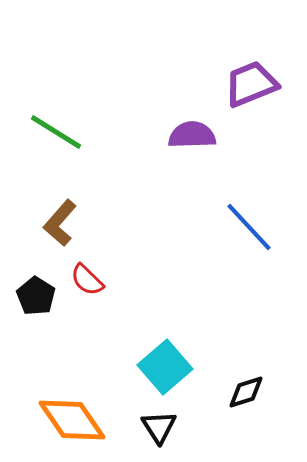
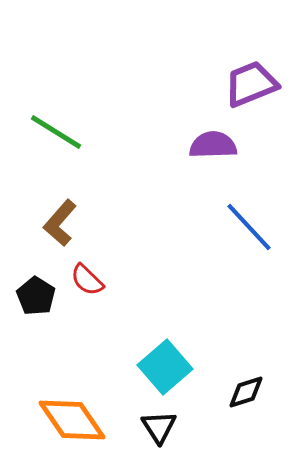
purple semicircle: moved 21 px right, 10 px down
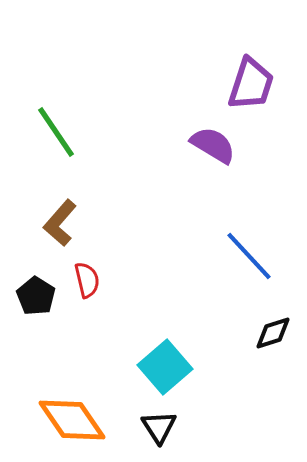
purple trapezoid: rotated 130 degrees clockwise
green line: rotated 24 degrees clockwise
purple semicircle: rotated 33 degrees clockwise
blue line: moved 29 px down
red semicircle: rotated 147 degrees counterclockwise
black diamond: moved 27 px right, 59 px up
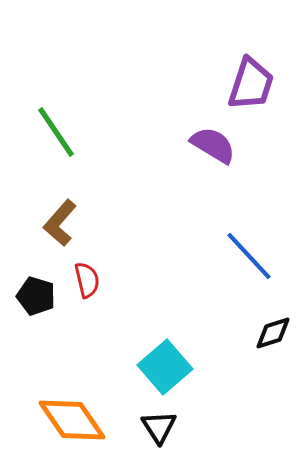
black pentagon: rotated 15 degrees counterclockwise
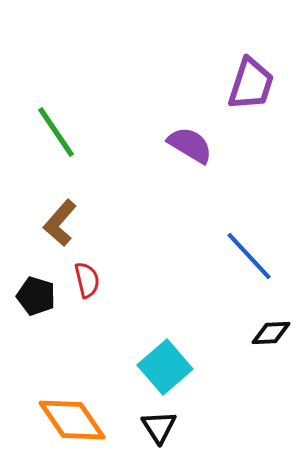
purple semicircle: moved 23 px left
black diamond: moved 2 px left; rotated 15 degrees clockwise
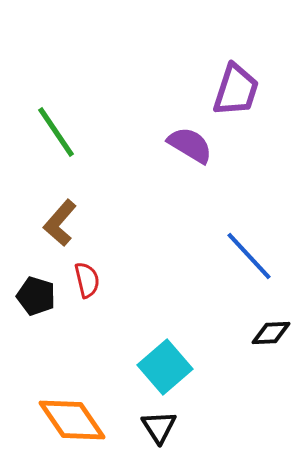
purple trapezoid: moved 15 px left, 6 px down
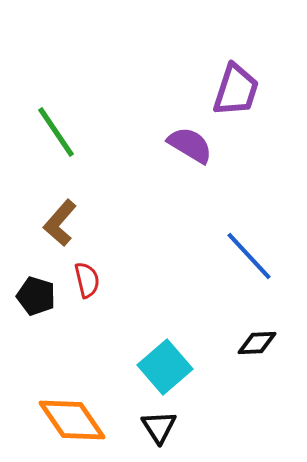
black diamond: moved 14 px left, 10 px down
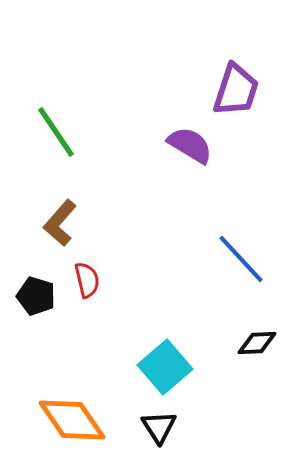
blue line: moved 8 px left, 3 px down
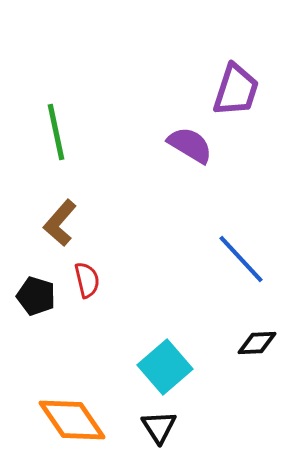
green line: rotated 22 degrees clockwise
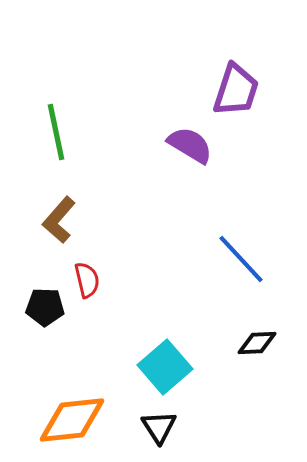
brown L-shape: moved 1 px left, 3 px up
black pentagon: moved 9 px right, 11 px down; rotated 15 degrees counterclockwise
orange diamond: rotated 62 degrees counterclockwise
